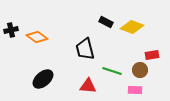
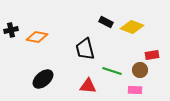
orange diamond: rotated 25 degrees counterclockwise
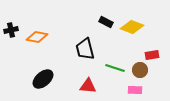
green line: moved 3 px right, 3 px up
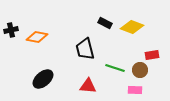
black rectangle: moved 1 px left, 1 px down
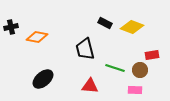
black cross: moved 3 px up
red triangle: moved 2 px right
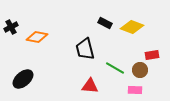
black cross: rotated 16 degrees counterclockwise
green line: rotated 12 degrees clockwise
black ellipse: moved 20 px left
